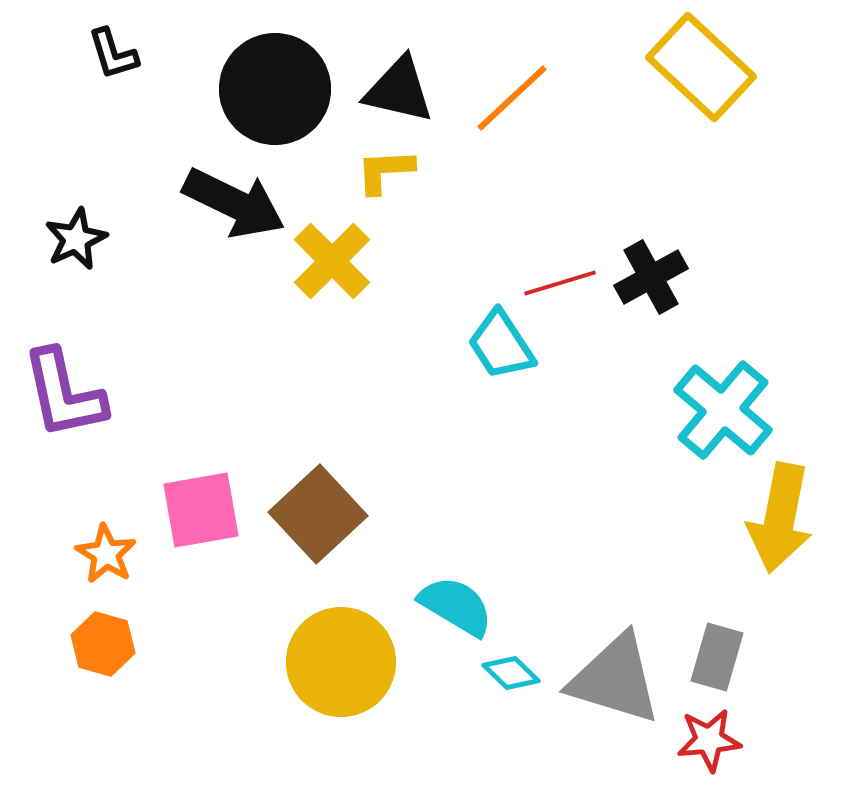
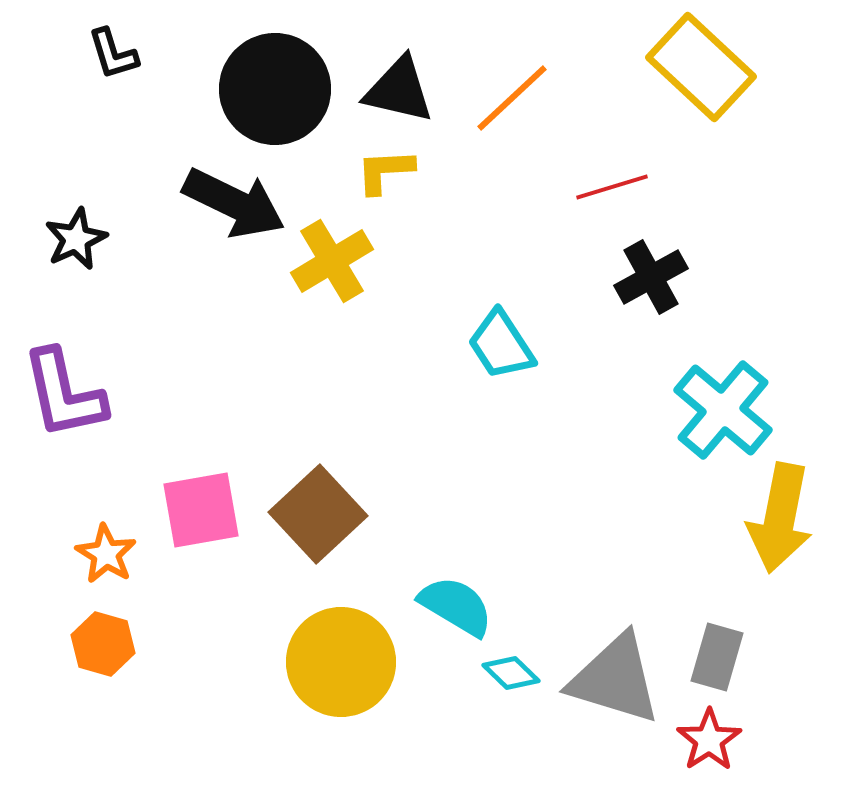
yellow cross: rotated 14 degrees clockwise
red line: moved 52 px right, 96 px up
red star: rotated 28 degrees counterclockwise
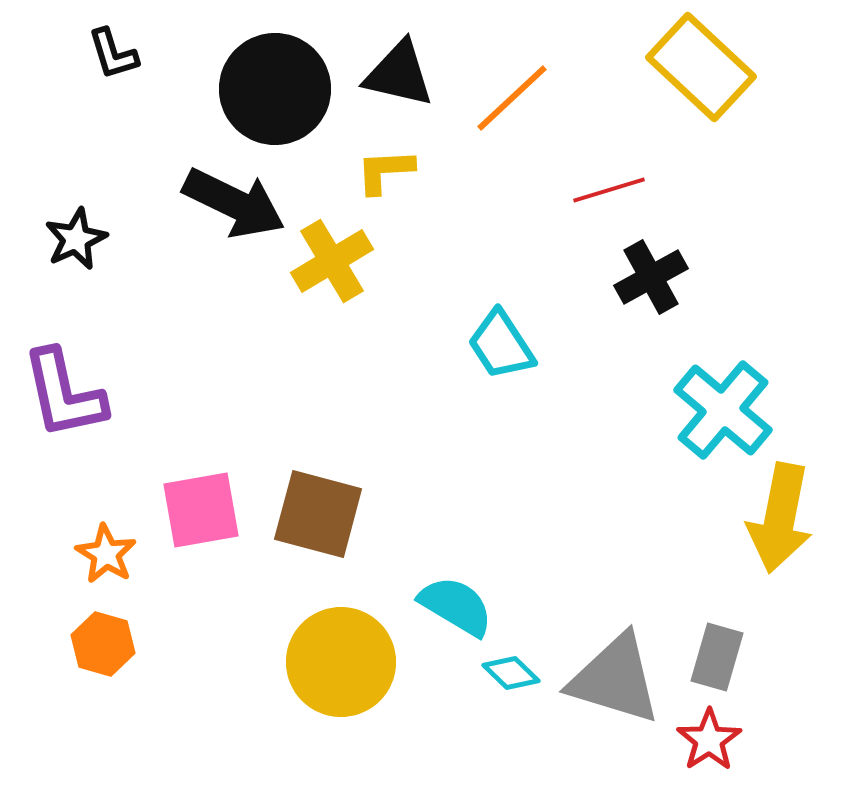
black triangle: moved 16 px up
red line: moved 3 px left, 3 px down
brown square: rotated 32 degrees counterclockwise
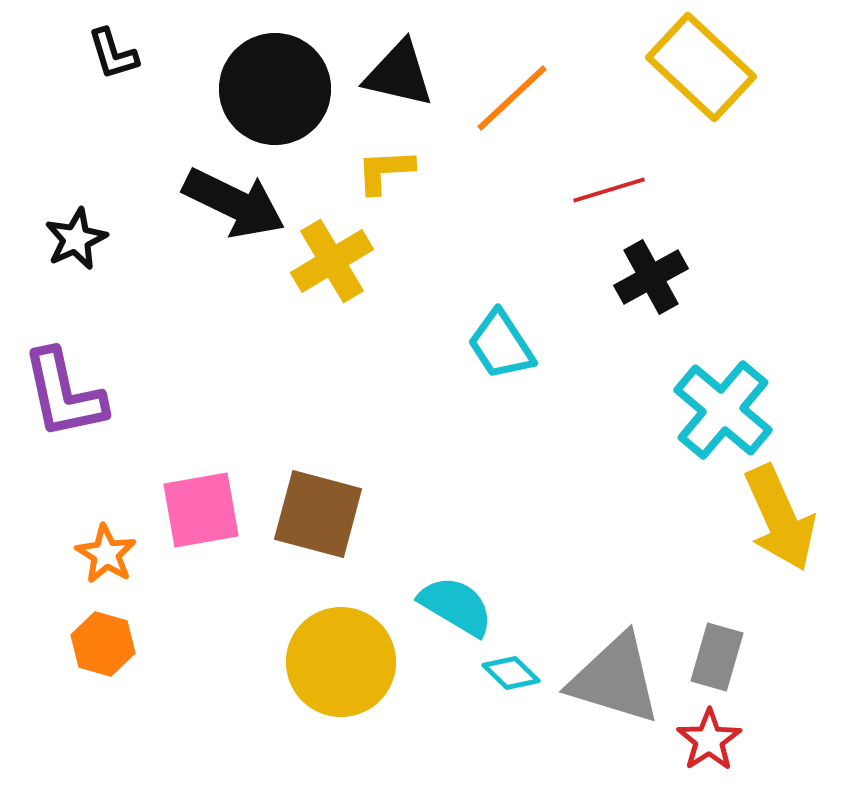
yellow arrow: rotated 35 degrees counterclockwise
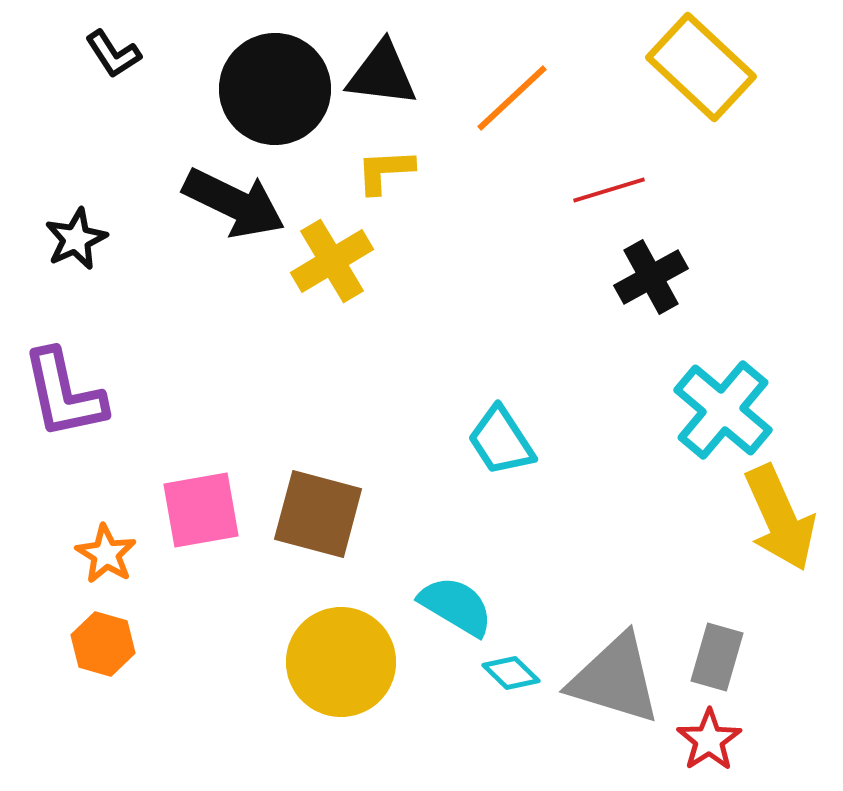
black L-shape: rotated 16 degrees counterclockwise
black triangle: moved 17 px left; rotated 6 degrees counterclockwise
cyan trapezoid: moved 96 px down
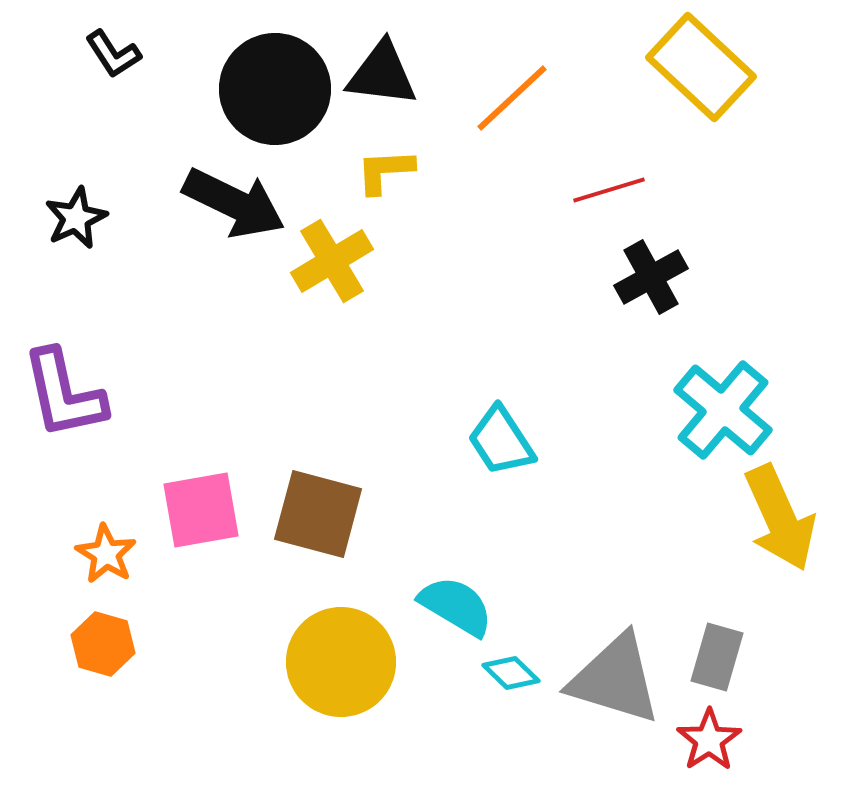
black star: moved 21 px up
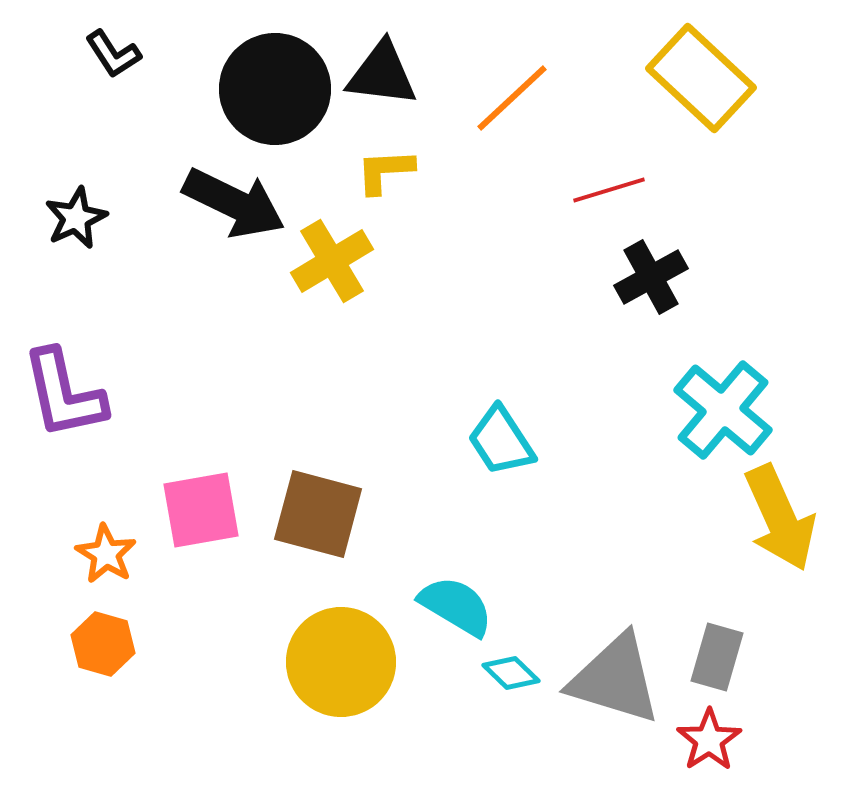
yellow rectangle: moved 11 px down
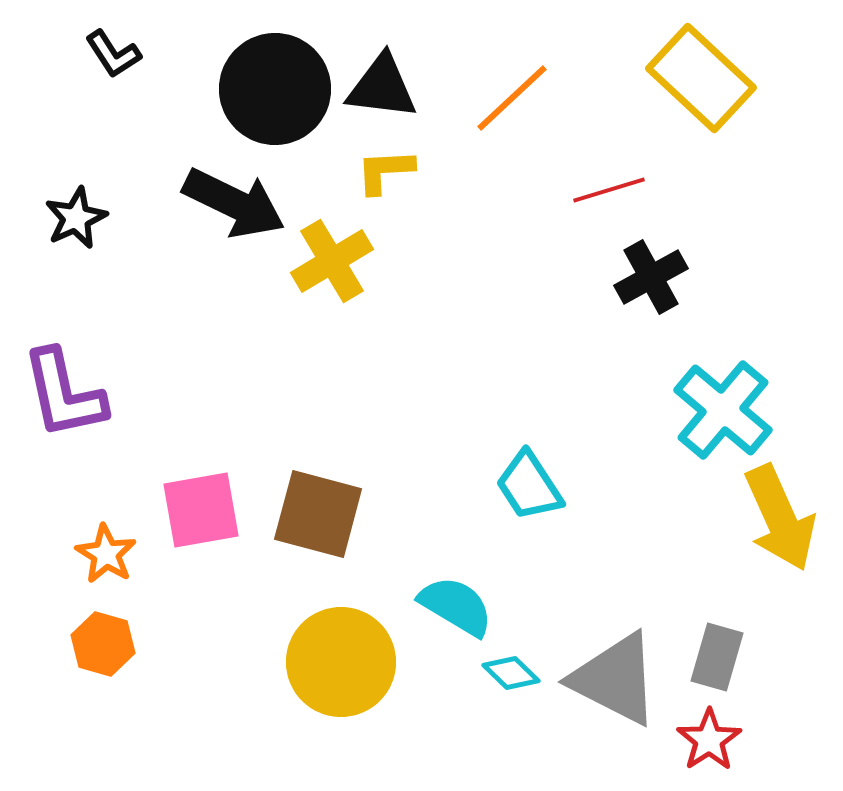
black triangle: moved 13 px down
cyan trapezoid: moved 28 px right, 45 px down
gray triangle: rotated 10 degrees clockwise
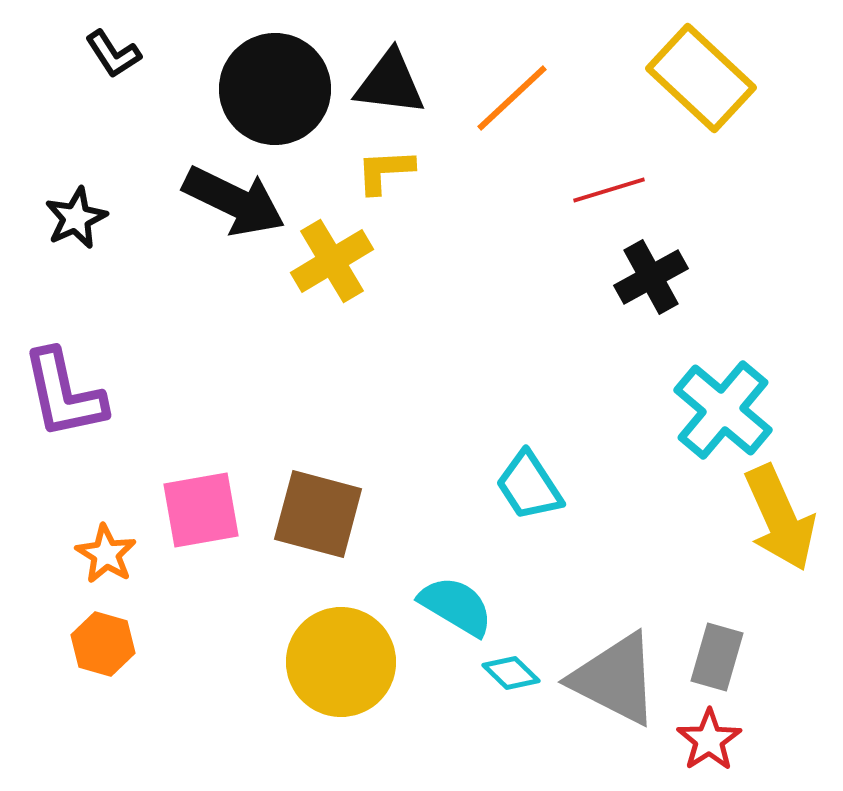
black triangle: moved 8 px right, 4 px up
black arrow: moved 2 px up
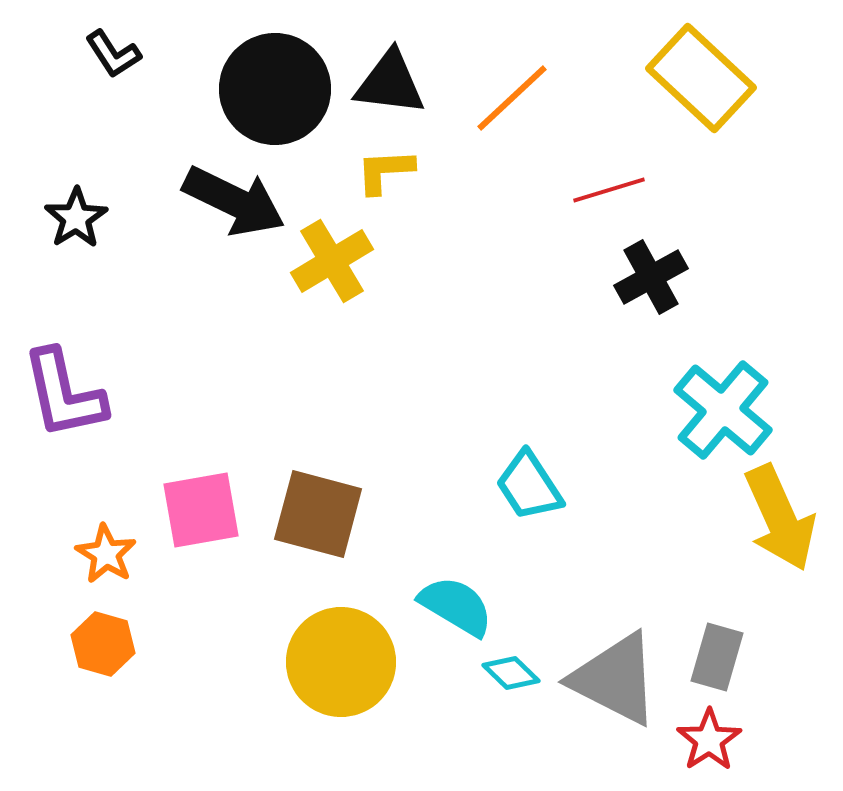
black star: rotated 8 degrees counterclockwise
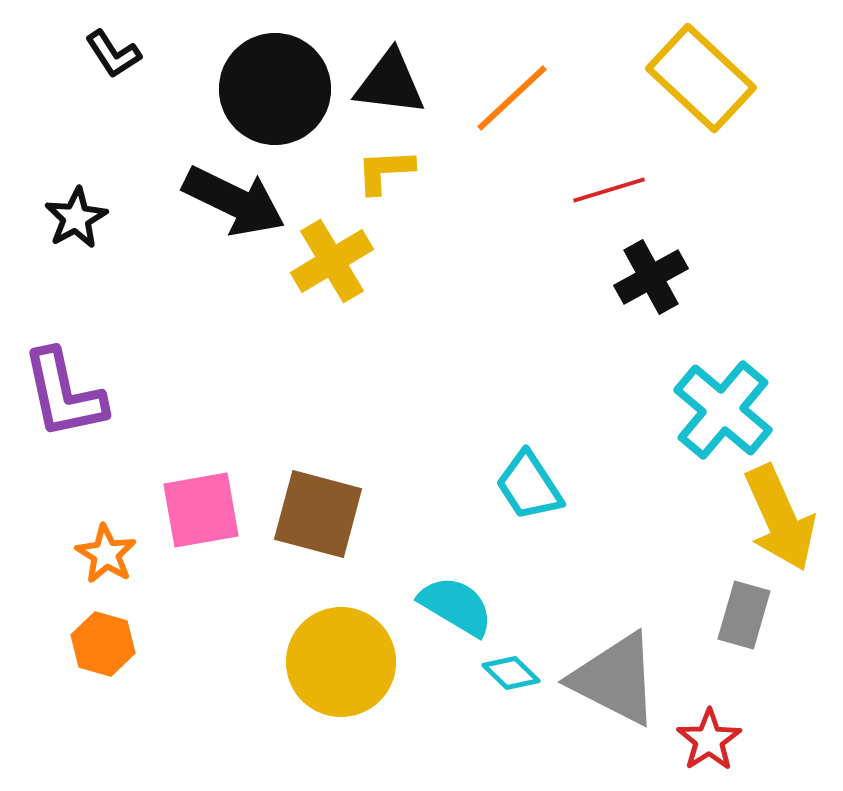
black star: rotated 4 degrees clockwise
gray rectangle: moved 27 px right, 42 px up
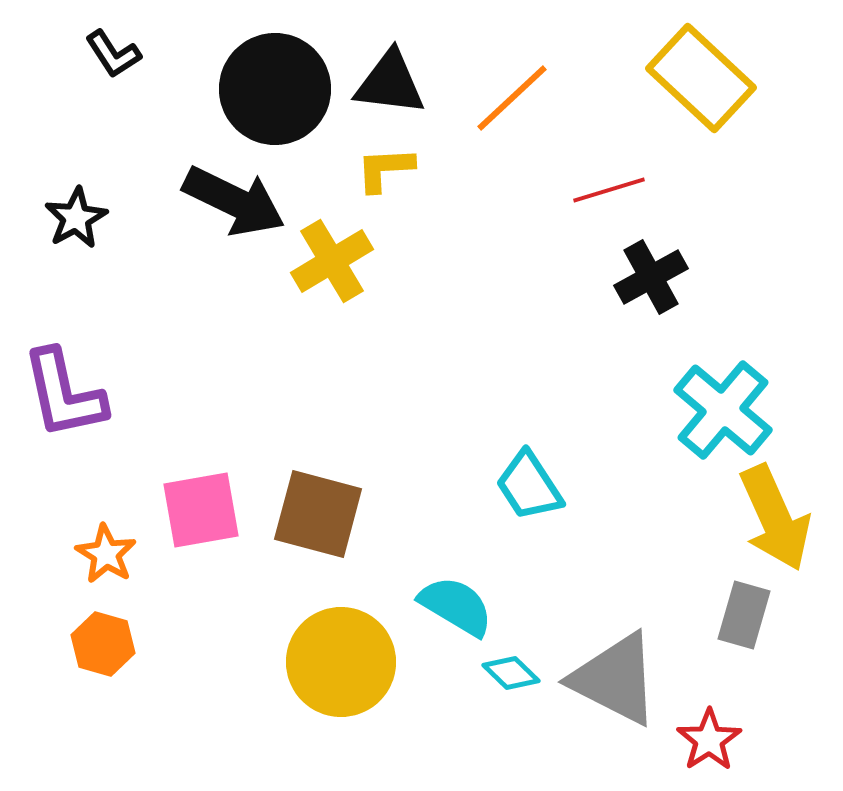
yellow L-shape: moved 2 px up
yellow arrow: moved 5 px left
